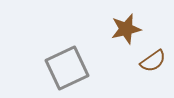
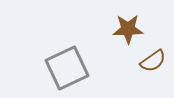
brown star: moved 2 px right; rotated 12 degrees clockwise
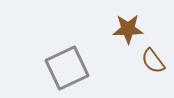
brown semicircle: rotated 88 degrees clockwise
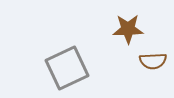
brown semicircle: rotated 56 degrees counterclockwise
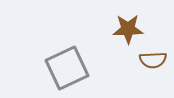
brown semicircle: moved 1 px up
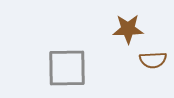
gray square: rotated 24 degrees clockwise
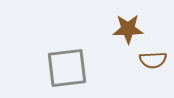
gray square: rotated 6 degrees counterclockwise
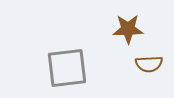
brown semicircle: moved 4 px left, 4 px down
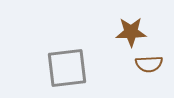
brown star: moved 3 px right, 3 px down
